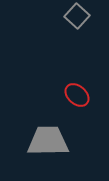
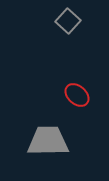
gray square: moved 9 px left, 5 px down
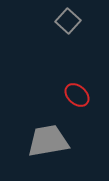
gray trapezoid: rotated 9 degrees counterclockwise
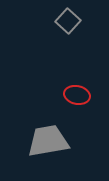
red ellipse: rotated 30 degrees counterclockwise
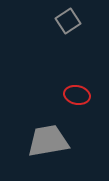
gray square: rotated 15 degrees clockwise
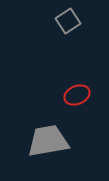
red ellipse: rotated 35 degrees counterclockwise
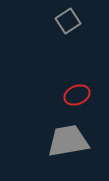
gray trapezoid: moved 20 px right
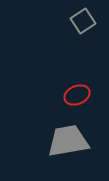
gray square: moved 15 px right
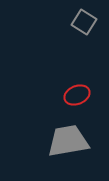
gray square: moved 1 px right, 1 px down; rotated 25 degrees counterclockwise
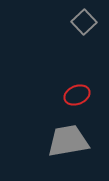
gray square: rotated 15 degrees clockwise
